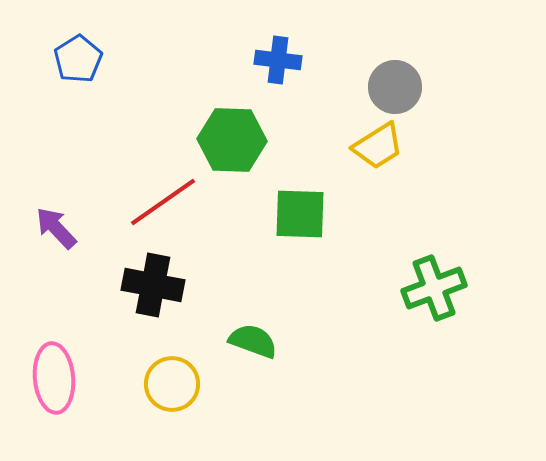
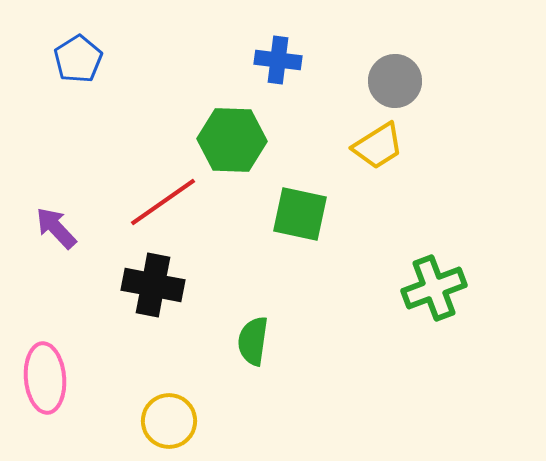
gray circle: moved 6 px up
green square: rotated 10 degrees clockwise
green semicircle: rotated 102 degrees counterclockwise
pink ellipse: moved 9 px left
yellow circle: moved 3 px left, 37 px down
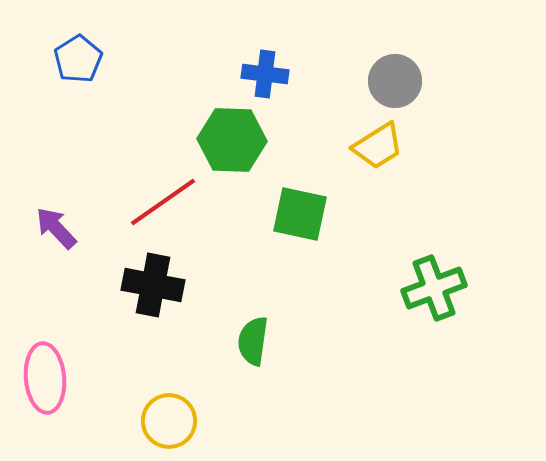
blue cross: moved 13 px left, 14 px down
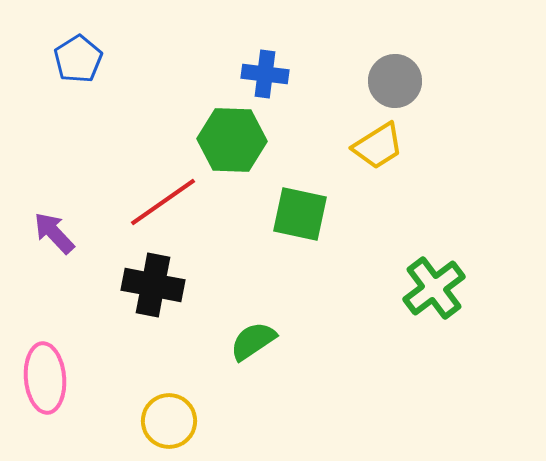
purple arrow: moved 2 px left, 5 px down
green cross: rotated 16 degrees counterclockwise
green semicircle: rotated 48 degrees clockwise
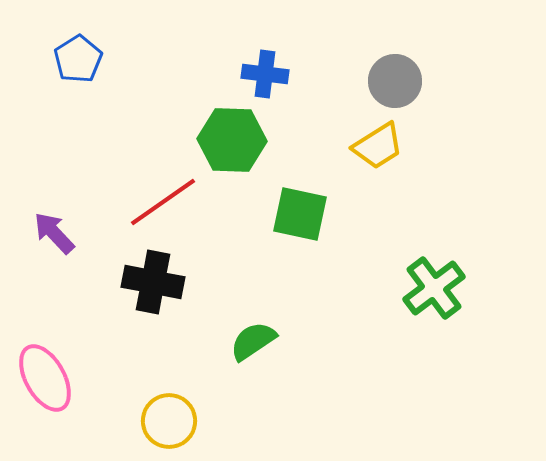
black cross: moved 3 px up
pink ellipse: rotated 24 degrees counterclockwise
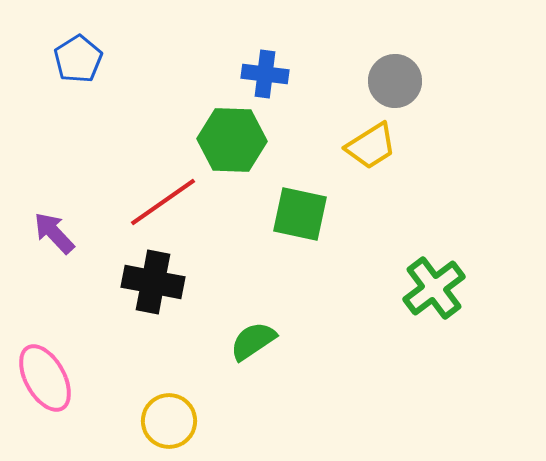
yellow trapezoid: moved 7 px left
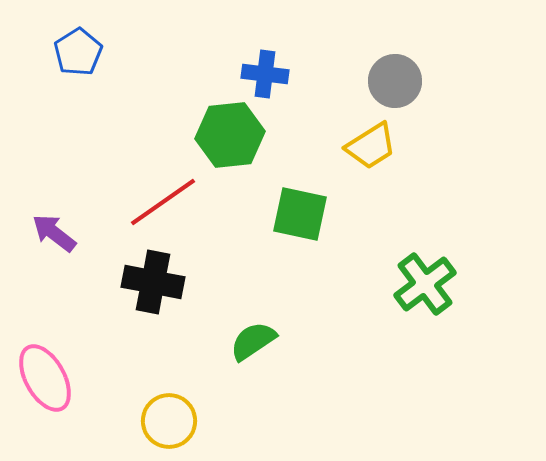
blue pentagon: moved 7 px up
green hexagon: moved 2 px left, 5 px up; rotated 8 degrees counterclockwise
purple arrow: rotated 9 degrees counterclockwise
green cross: moved 9 px left, 4 px up
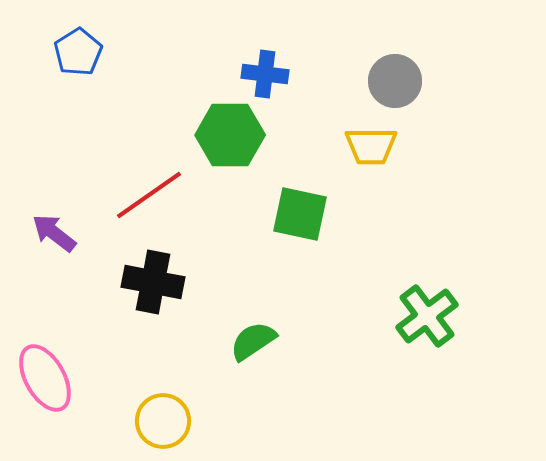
green hexagon: rotated 6 degrees clockwise
yellow trapezoid: rotated 32 degrees clockwise
red line: moved 14 px left, 7 px up
green cross: moved 2 px right, 32 px down
yellow circle: moved 6 px left
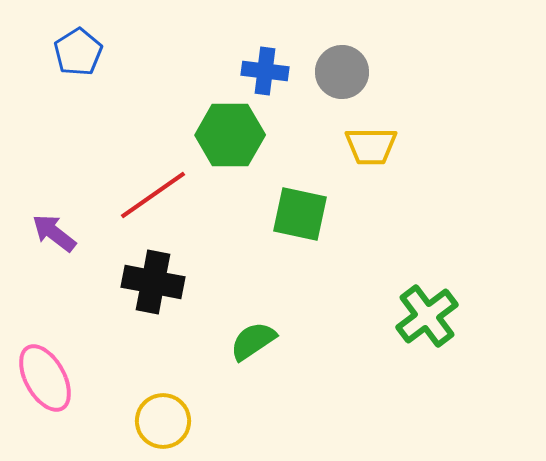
blue cross: moved 3 px up
gray circle: moved 53 px left, 9 px up
red line: moved 4 px right
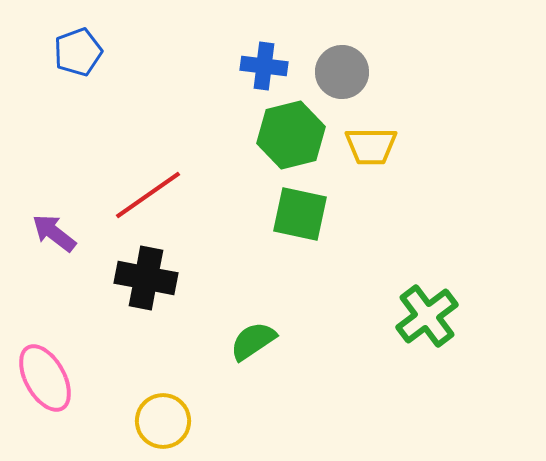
blue pentagon: rotated 12 degrees clockwise
blue cross: moved 1 px left, 5 px up
green hexagon: moved 61 px right; rotated 14 degrees counterclockwise
red line: moved 5 px left
black cross: moved 7 px left, 4 px up
